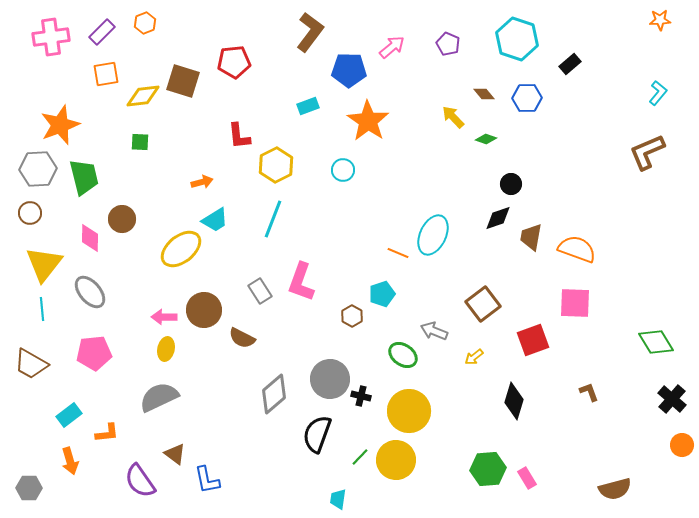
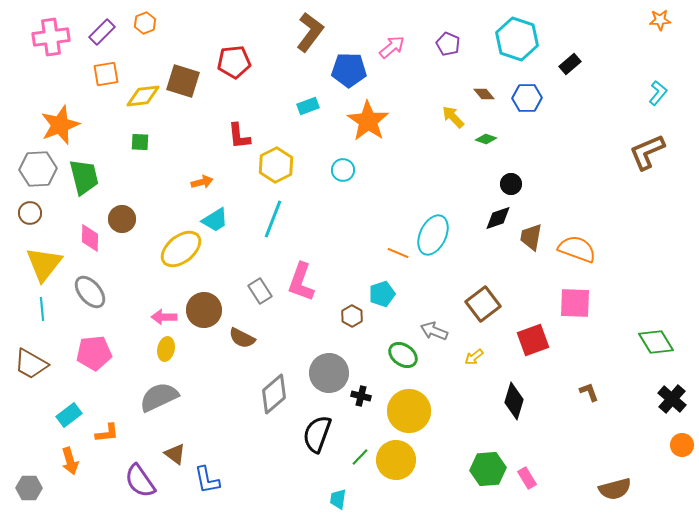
gray circle at (330, 379): moved 1 px left, 6 px up
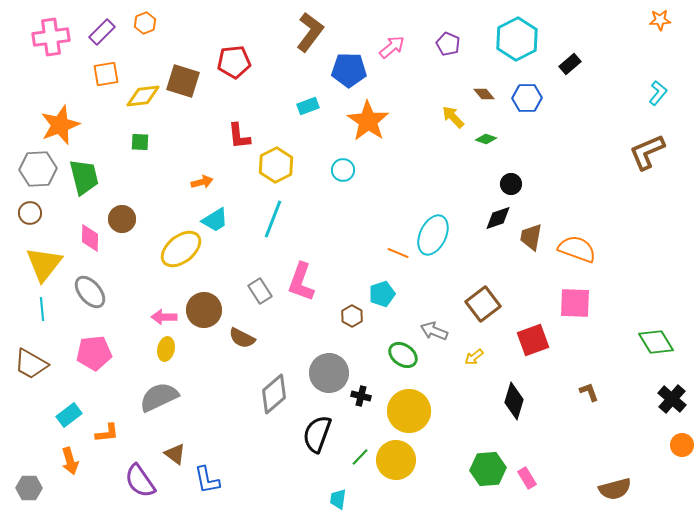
cyan hexagon at (517, 39): rotated 15 degrees clockwise
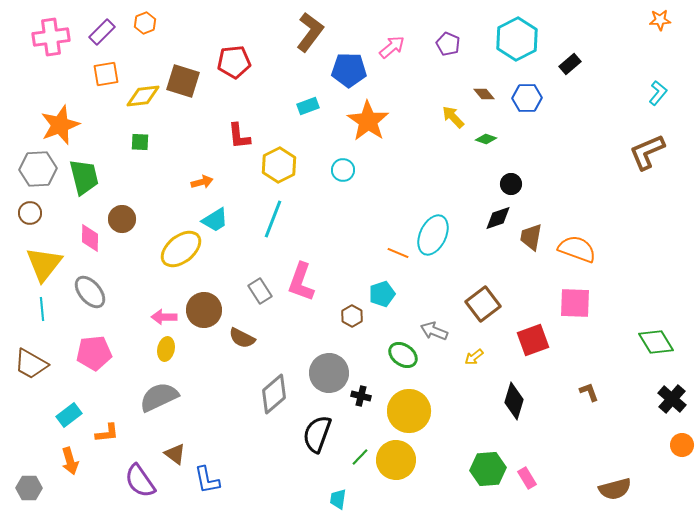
yellow hexagon at (276, 165): moved 3 px right
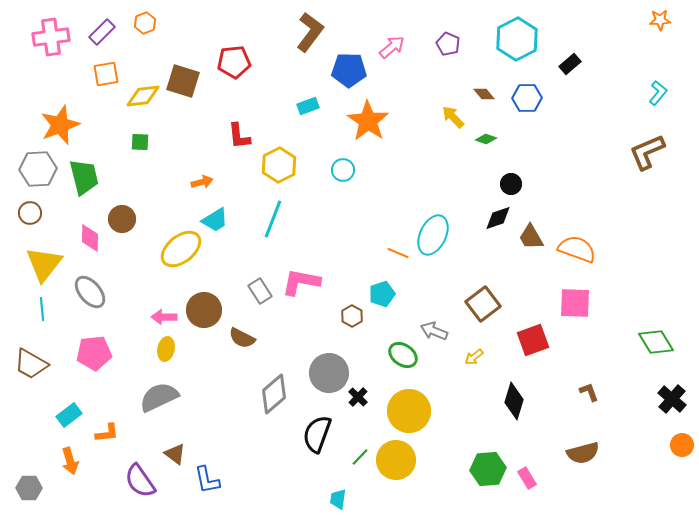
brown trapezoid at (531, 237): rotated 40 degrees counterclockwise
pink L-shape at (301, 282): rotated 81 degrees clockwise
black cross at (361, 396): moved 3 px left, 1 px down; rotated 30 degrees clockwise
brown semicircle at (615, 489): moved 32 px left, 36 px up
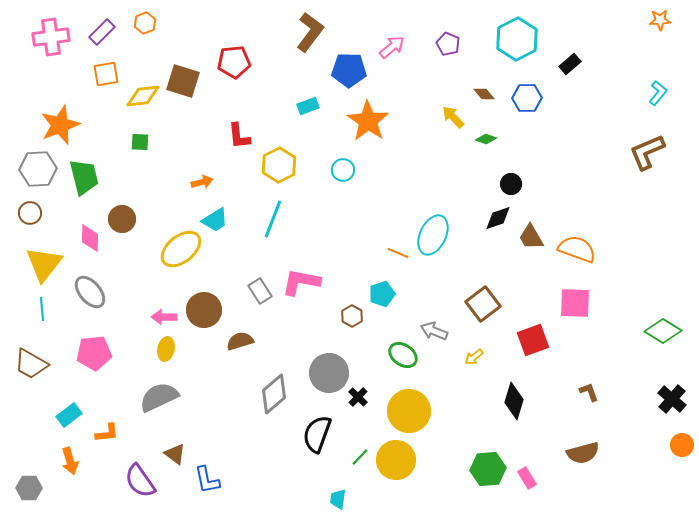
brown semicircle at (242, 338): moved 2 px left, 3 px down; rotated 136 degrees clockwise
green diamond at (656, 342): moved 7 px right, 11 px up; rotated 27 degrees counterclockwise
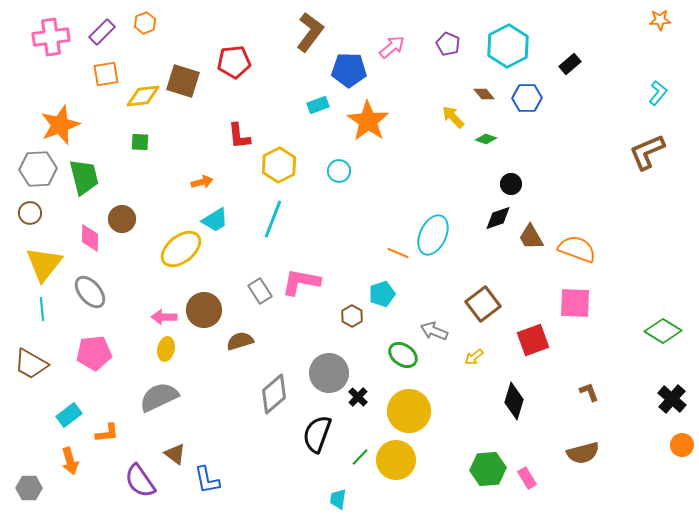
cyan hexagon at (517, 39): moved 9 px left, 7 px down
cyan rectangle at (308, 106): moved 10 px right, 1 px up
cyan circle at (343, 170): moved 4 px left, 1 px down
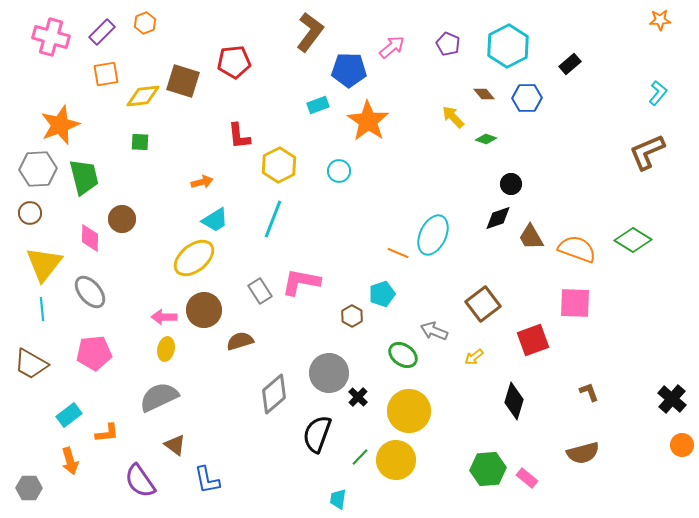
pink cross at (51, 37): rotated 24 degrees clockwise
yellow ellipse at (181, 249): moved 13 px right, 9 px down
green diamond at (663, 331): moved 30 px left, 91 px up
brown triangle at (175, 454): moved 9 px up
pink rectangle at (527, 478): rotated 20 degrees counterclockwise
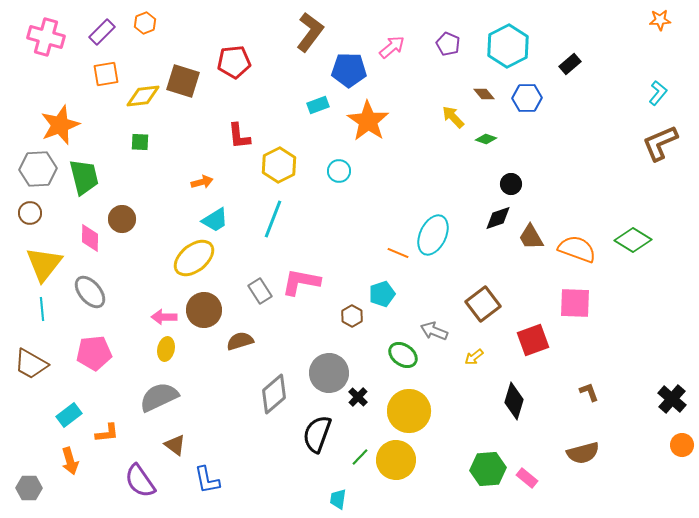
pink cross at (51, 37): moved 5 px left
brown L-shape at (647, 152): moved 13 px right, 9 px up
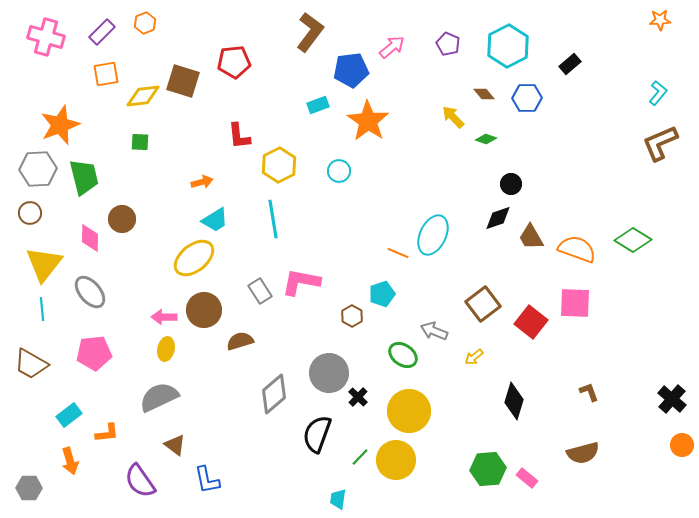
blue pentagon at (349, 70): moved 2 px right; rotated 8 degrees counterclockwise
cyan line at (273, 219): rotated 30 degrees counterclockwise
red square at (533, 340): moved 2 px left, 18 px up; rotated 32 degrees counterclockwise
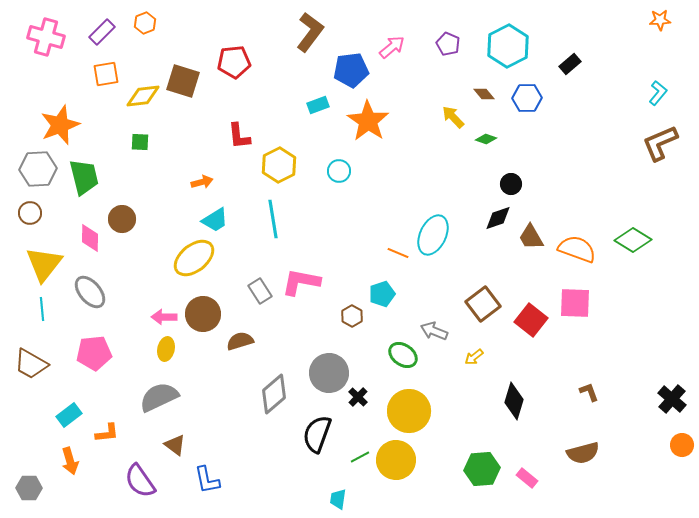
brown circle at (204, 310): moved 1 px left, 4 px down
red square at (531, 322): moved 2 px up
green line at (360, 457): rotated 18 degrees clockwise
green hexagon at (488, 469): moved 6 px left
